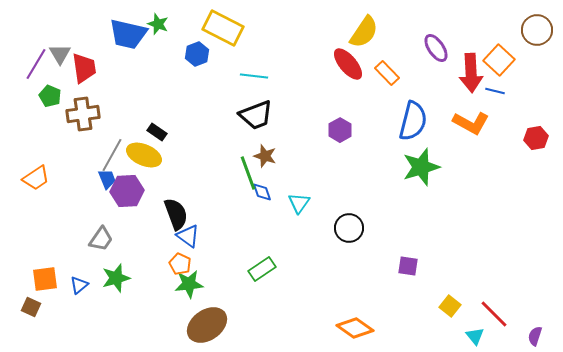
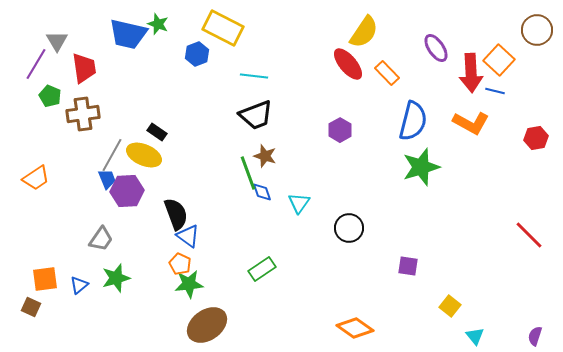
gray triangle at (60, 54): moved 3 px left, 13 px up
red line at (494, 314): moved 35 px right, 79 px up
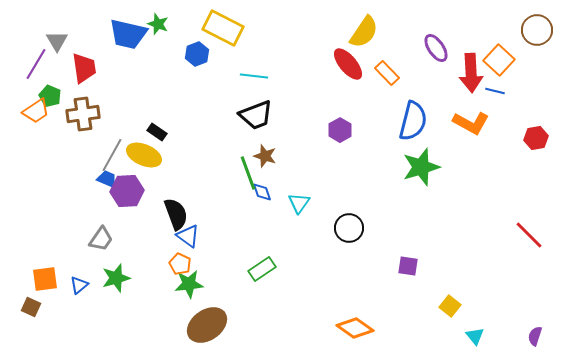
orange trapezoid at (36, 178): moved 67 px up
blue trapezoid at (107, 179): rotated 45 degrees counterclockwise
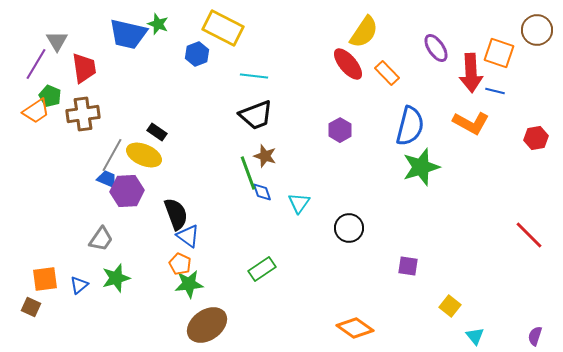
orange square at (499, 60): moved 7 px up; rotated 24 degrees counterclockwise
blue semicircle at (413, 121): moved 3 px left, 5 px down
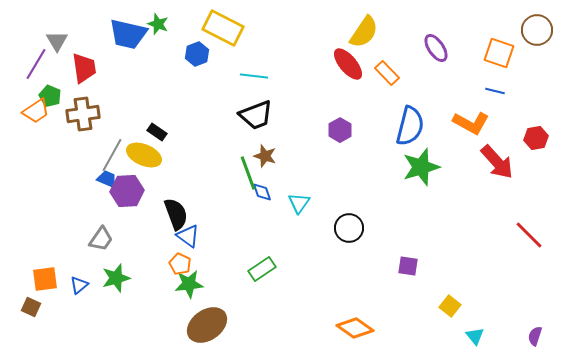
red arrow at (471, 73): moved 26 px right, 89 px down; rotated 39 degrees counterclockwise
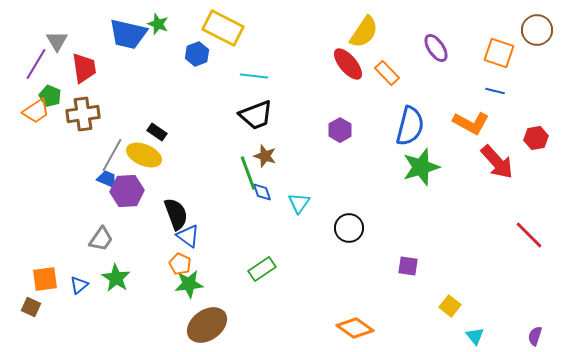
green star at (116, 278): rotated 24 degrees counterclockwise
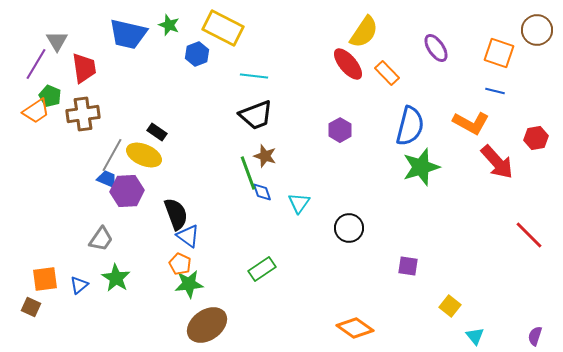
green star at (158, 24): moved 11 px right, 1 px down
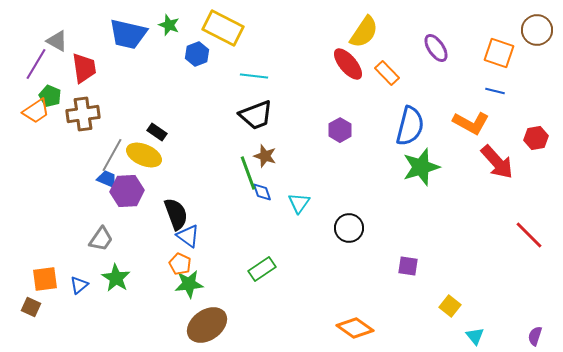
gray triangle at (57, 41): rotated 30 degrees counterclockwise
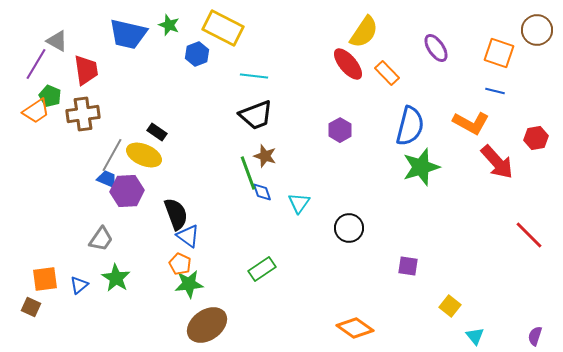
red trapezoid at (84, 68): moved 2 px right, 2 px down
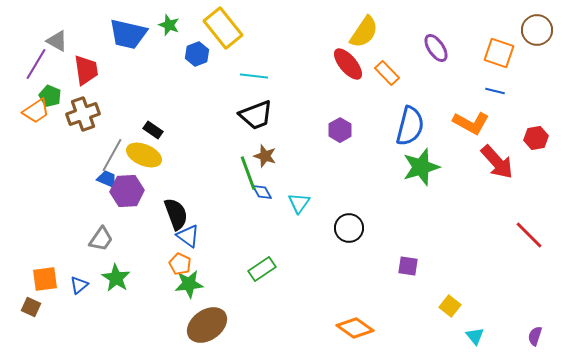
yellow rectangle at (223, 28): rotated 24 degrees clockwise
brown cross at (83, 114): rotated 12 degrees counterclockwise
black rectangle at (157, 132): moved 4 px left, 2 px up
blue diamond at (262, 192): rotated 10 degrees counterclockwise
